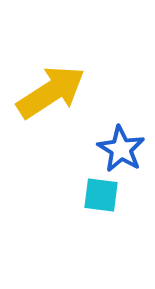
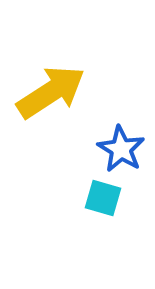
cyan square: moved 2 px right, 3 px down; rotated 9 degrees clockwise
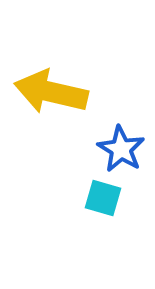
yellow arrow: rotated 134 degrees counterclockwise
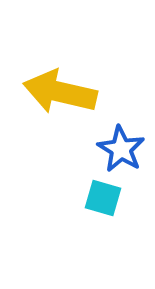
yellow arrow: moved 9 px right
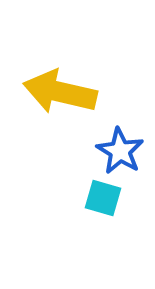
blue star: moved 1 px left, 2 px down
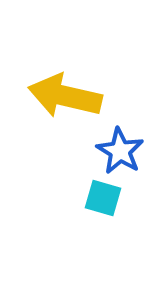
yellow arrow: moved 5 px right, 4 px down
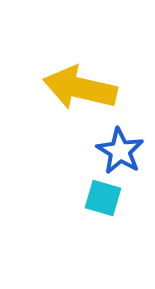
yellow arrow: moved 15 px right, 8 px up
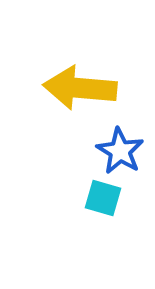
yellow arrow: rotated 8 degrees counterclockwise
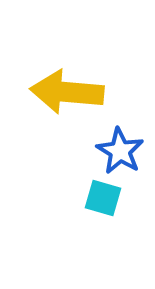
yellow arrow: moved 13 px left, 4 px down
